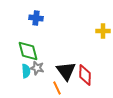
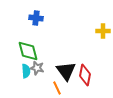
red diamond: rotated 10 degrees clockwise
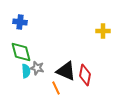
blue cross: moved 16 px left, 4 px down
green diamond: moved 7 px left, 1 px down
black triangle: rotated 30 degrees counterclockwise
orange line: moved 1 px left
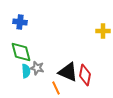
black triangle: moved 2 px right, 1 px down
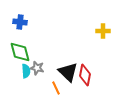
green diamond: moved 1 px left
black triangle: rotated 20 degrees clockwise
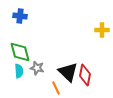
blue cross: moved 6 px up
yellow cross: moved 1 px left, 1 px up
cyan semicircle: moved 7 px left
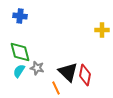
cyan semicircle: rotated 144 degrees counterclockwise
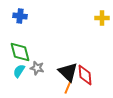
yellow cross: moved 12 px up
red diamond: rotated 15 degrees counterclockwise
orange line: moved 12 px right, 1 px up; rotated 48 degrees clockwise
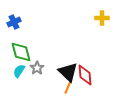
blue cross: moved 6 px left, 6 px down; rotated 32 degrees counterclockwise
green diamond: moved 1 px right
gray star: rotated 24 degrees clockwise
